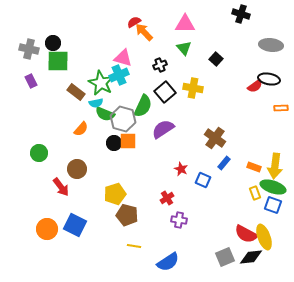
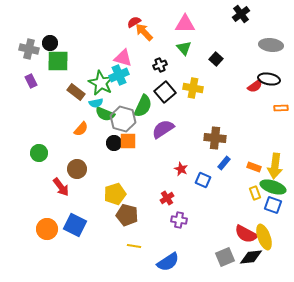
black cross at (241, 14): rotated 36 degrees clockwise
black circle at (53, 43): moved 3 px left
brown cross at (215, 138): rotated 30 degrees counterclockwise
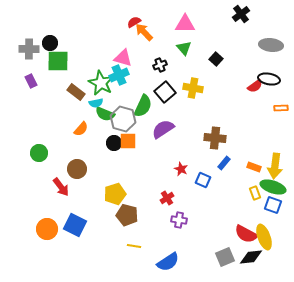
gray cross at (29, 49): rotated 12 degrees counterclockwise
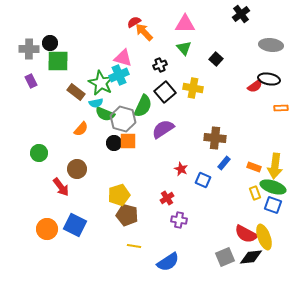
yellow pentagon at (115, 194): moved 4 px right, 1 px down
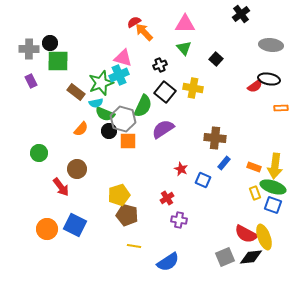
green star at (101, 83): rotated 25 degrees clockwise
black square at (165, 92): rotated 10 degrees counterclockwise
black circle at (114, 143): moved 5 px left, 12 px up
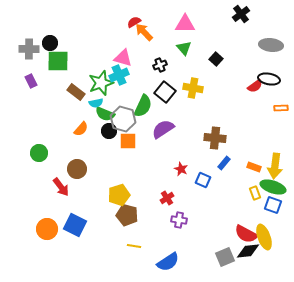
black diamond at (251, 257): moved 3 px left, 6 px up
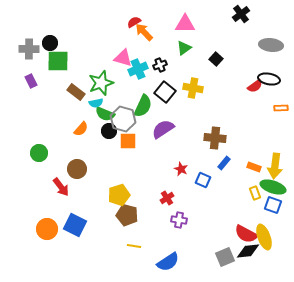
green triangle at (184, 48): rotated 35 degrees clockwise
cyan cross at (119, 75): moved 19 px right, 6 px up
